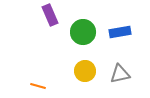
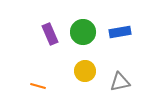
purple rectangle: moved 19 px down
gray triangle: moved 8 px down
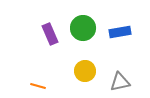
green circle: moved 4 px up
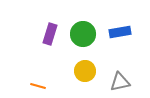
green circle: moved 6 px down
purple rectangle: rotated 40 degrees clockwise
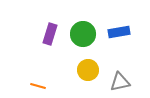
blue rectangle: moved 1 px left
yellow circle: moved 3 px right, 1 px up
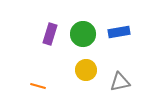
yellow circle: moved 2 px left
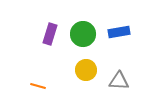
gray triangle: moved 1 px left, 1 px up; rotated 15 degrees clockwise
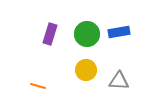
green circle: moved 4 px right
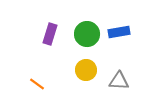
orange line: moved 1 px left, 2 px up; rotated 21 degrees clockwise
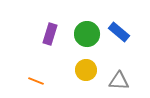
blue rectangle: rotated 50 degrees clockwise
orange line: moved 1 px left, 3 px up; rotated 14 degrees counterclockwise
